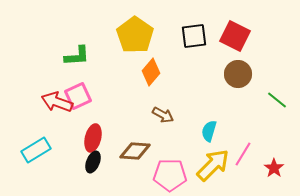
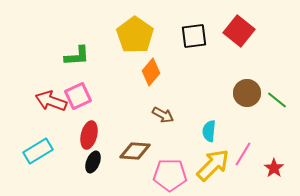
red square: moved 4 px right, 5 px up; rotated 12 degrees clockwise
brown circle: moved 9 px right, 19 px down
red arrow: moved 6 px left, 1 px up
cyan semicircle: rotated 10 degrees counterclockwise
red ellipse: moved 4 px left, 3 px up
cyan rectangle: moved 2 px right, 1 px down
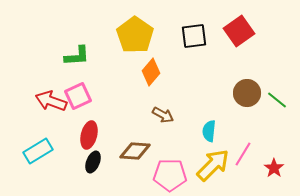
red square: rotated 16 degrees clockwise
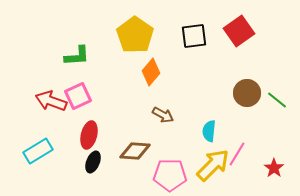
pink line: moved 6 px left
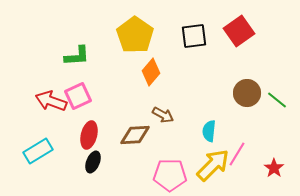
brown diamond: moved 16 px up; rotated 8 degrees counterclockwise
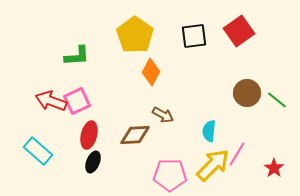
orange diamond: rotated 12 degrees counterclockwise
pink square: moved 1 px left, 5 px down
cyan rectangle: rotated 72 degrees clockwise
